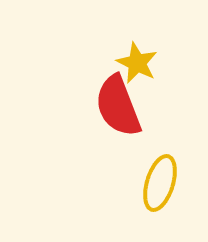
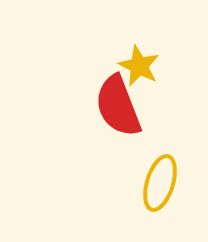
yellow star: moved 2 px right, 3 px down
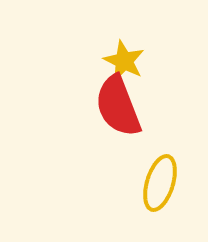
yellow star: moved 15 px left, 5 px up
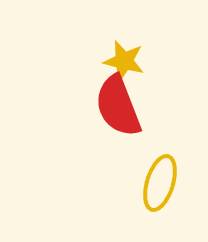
yellow star: rotated 12 degrees counterclockwise
